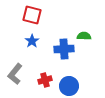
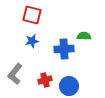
blue star: rotated 24 degrees clockwise
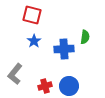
green semicircle: moved 1 px right, 1 px down; rotated 96 degrees clockwise
blue star: moved 2 px right; rotated 24 degrees counterclockwise
red cross: moved 6 px down
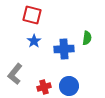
green semicircle: moved 2 px right, 1 px down
red cross: moved 1 px left, 1 px down
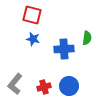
blue star: moved 1 px left, 2 px up; rotated 24 degrees counterclockwise
gray L-shape: moved 10 px down
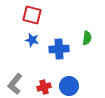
blue star: moved 1 px left, 1 px down
blue cross: moved 5 px left
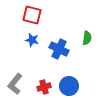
blue cross: rotated 30 degrees clockwise
